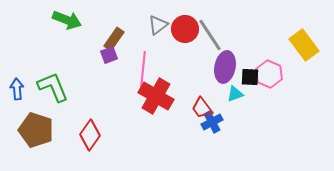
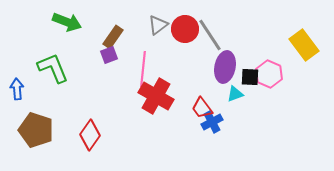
green arrow: moved 2 px down
brown rectangle: moved 1 px left, 2 px up
green L-shape: moved 19 px up
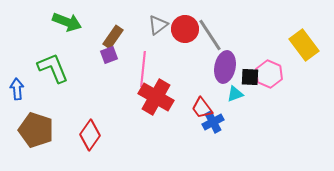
red cross: moved 1 px down
blue cross: moved 1 px right
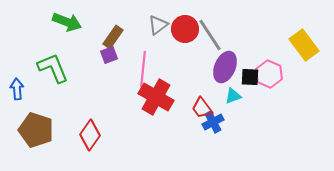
purple ellipse: rotated 12 degrees clockwise
cyan triangle: moved 2 px left, 2 px down
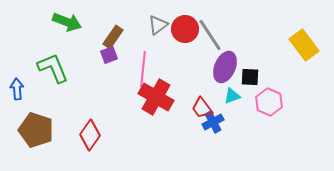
pink hexagon: moved 28 px down
cyan triangle: moved 1 px left
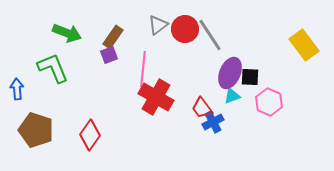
green arrow: moved 11 px down
purple ellipse: moved 5 px right, 6 px down
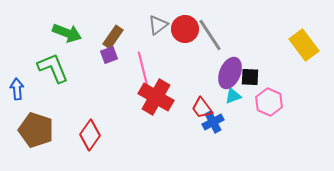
pink line: rotated 20 degrees counterclockwise
cyan triangle: moved 1 px right
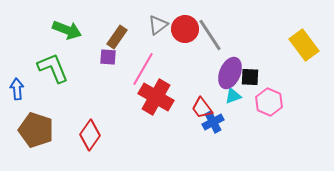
green arrow: moved 3 px up
brown rectangle: moved 4 px right
purple square: moved 1 px left, 2 px down; rotated 24 degrees clockwise
pink line: rotated 44 degrees clockwise
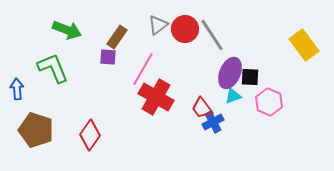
gray line: moved 2 px right
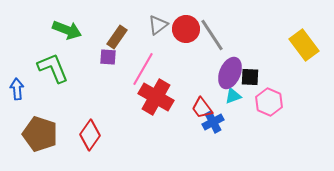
red circle: moved 1 px right
brown pentagon: moved 4 px right, 4 px down
